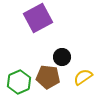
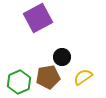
brown pentagon: rotated 15 degrees counterclockwise
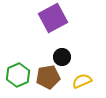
purple square: moved 15 px right
yellow semicircle: moved 1 px left, 4 px down; rotated 12 degrees clockwise
green hexagon: moved 1 px left, 7 px up
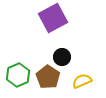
brown pentagon: rotated 30 degrees counterclockwise
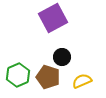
brown pentagon: rotated 15 degrees counterclockwise
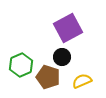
purple square: moved 15 px right, 10 px down
green hexagon: moved 3 px right, 10 px up
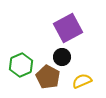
brown pentagon: rotated 10 degrees clockwise
